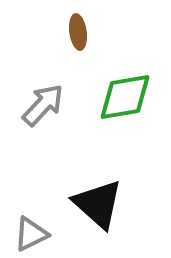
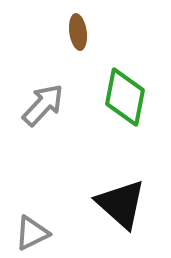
green diamond: rotated 70 degrees counterclockwise
black triangle: moved 23 px right
gray triangle: moved 1 px right, 1 px up
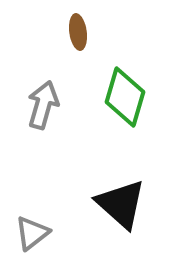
green diamond: rotated 6 degrees clockwise
gray arrow: rotated 27 degrees counterclockwise
gray triangle: rotated 12 degrees counterclockwise
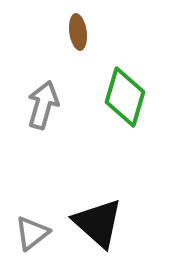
black triangle: moved 23 px left, 19 px down
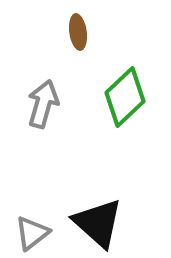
green diamond: rotated 30 degrees clockwise
gray arrow: moved 1 px up
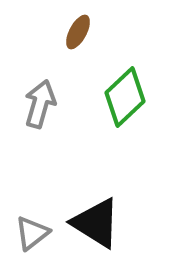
brown ellipse: rotated 36 degrees clockwise
gray arrow: moved 3 px left
black triangle: moved 2 px left; rotated 10 degrees counterclockwise
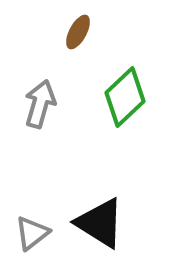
black triangle: moved 4 px right
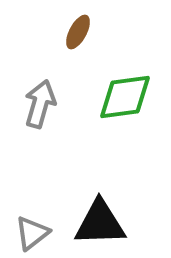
green diamond: rotated 36 degrees clockwise
black triangle: rotated 34 degrees counterclockwise
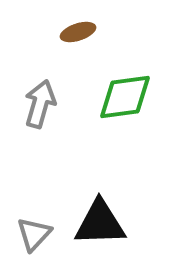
brown ellipse: rotated 44 degrees clockwise
gray triangle: moved 2 px right, 1 px down; rotated 9 degrees counterclockwise
